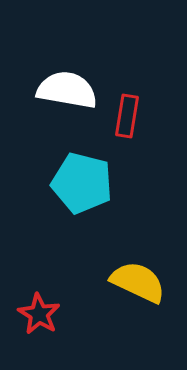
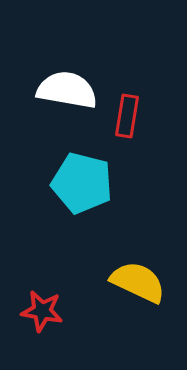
red star: moved 3 px right, 3 px up; rotated 21 degrees counterclockwise
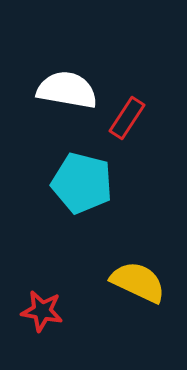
red rectangle: moved 2 px down; rotated 24 degrees clockwise
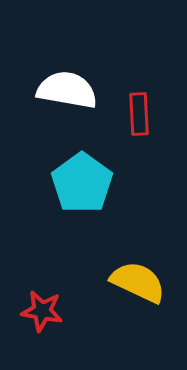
red rectangle: moved 12 px right, 4 px up; rotated 36 degrees counterclockwise
cyan pentagon: rotated 22 degrees clockwise
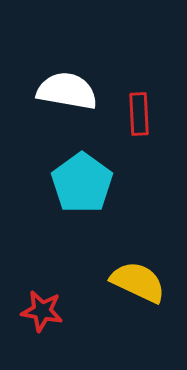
white semicircle: moved 1 px down
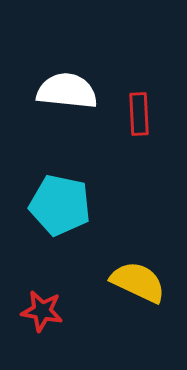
white semicircle: rotated 4 degrees counterclockwise
cyan pentagon: moved 22 px left, 22 px down; rotated 24 degrees counterclockwise
